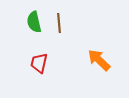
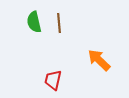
red trapezoid: moved 14 px right, 17 px down
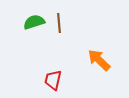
green semicircle: rotated 85 degrees clockwise
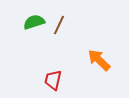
brown line: moved 2 px down; rotated 30 degrees clockwise
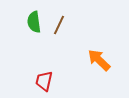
green semicircle: rotated 80 degrees counterclockwise
red trapezoid: moved 9 px left, 1 px down
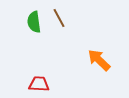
brown line: moved 7 px up; rotated 54 degrees counterclockwise
red trapezoid: moved 5 px left, 3 px down; rotated 80 degrees clockwise
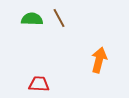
green semicircle: moved 2 px left, 3 px up; rotated 100 degrees clockwise
orange arrow: rotated 60 degrees clockwise
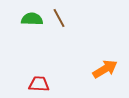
orange arrow: moved 6 px right, 9 px down; rotated 45 degrees clockwise
